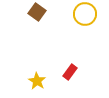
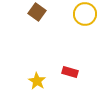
red rectangle: rotated 70 degrees clockwise
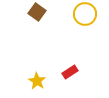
red rectangle: rotated 49 degrees counterclockwise
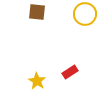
brown square: rotated 30 degrees counterclockwise
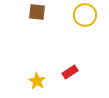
yellow circle: moved 1 px down
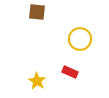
yellow circle: moved 5 px left, 24 px down
red rectangle: rotated 56 degrees clockwise
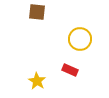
red rectangle: moved 2 px up
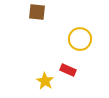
red rectangle: moved 2 px left
yellow star: moved 8 px right
